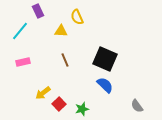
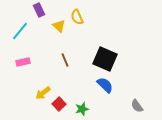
purple rectangle: moved 1 px right, 1 px up
yellow triangle: moved 2 px left, 5 px up; rotated 40 degrees clockwise
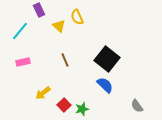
black square: moved 2 px right; rotated 15 degrees clockwise
red square: moved 5 px right, 1 px down
